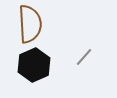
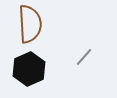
black hexagon: moved 5 px left, 4 px down
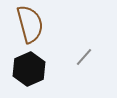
brown semicircle: rotated 12 degrees counterclockwise
